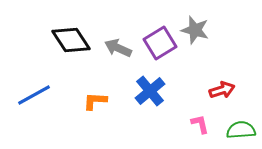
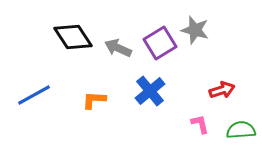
black diamond: moved 2 px right, 3 px up
orange L-shape: moved 1 px left, 1 px up
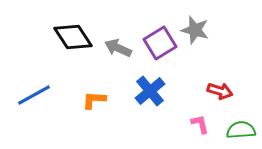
red arrow: moved 2 px left, 1 px down; rotated 35 degrees clockwise
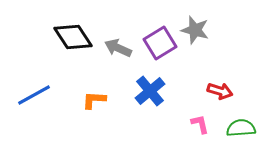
green semicircle: moved 2 px up
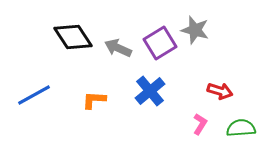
pink L-shape: rotated 45 degrees clockwise
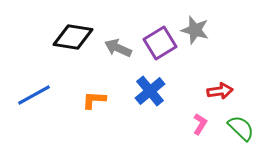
black diamond: rotated 48 degrees counterclockwise
red arrow: rotated 25 degrees counterclockwise
green semicircle: rotated 48 degrees clockwise
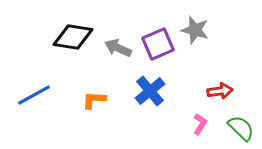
purple square: moved 2 px left, 1 px down; rotated 8 degrees clockwise
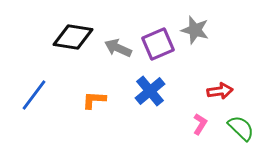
blue line: rotated 24 degrees counterclockwise
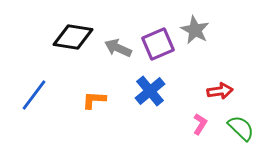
gray star: rotated 12 degrees clockwise
